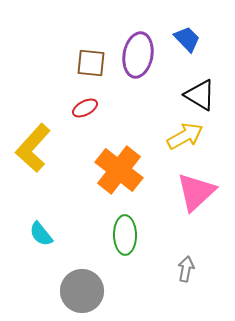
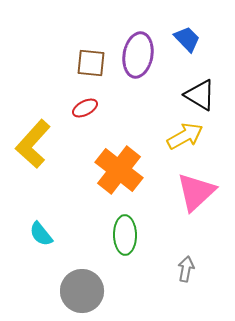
yellow L-shape: moved 4 px up
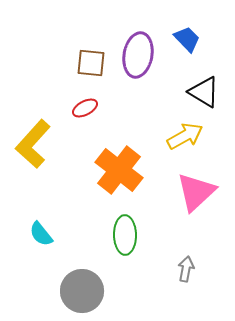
black triangle: moved 4 px right, 3 px up
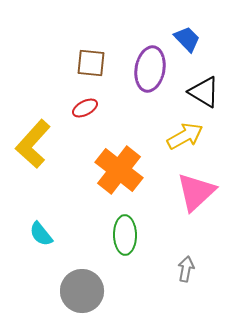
purple ellipse: moved 12 px right, 14 px down
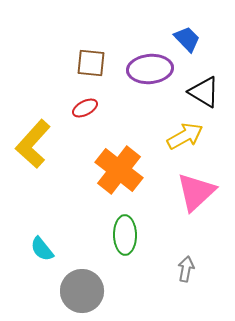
purple ellipse: rotated 75 degrees clockwise
cyan semicircle: moved 1 px right, 15 px down
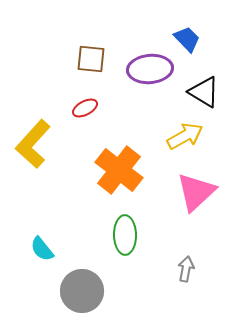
brown square: moved 4 px up
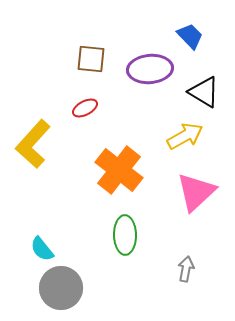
blue trapezoid: moved 3 px right, 3 px up
gray circle: moved 21 px left, 3 px up
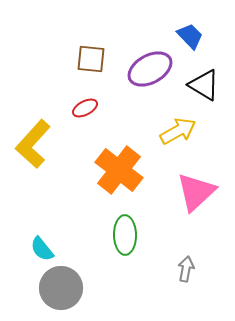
purple ellipse: rotated 24 degrees counterclockwise
black triangle: moved 7 px up
yellow arrow: moved 7 px left, 5 px up
